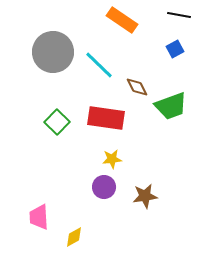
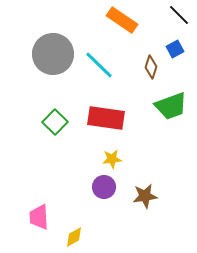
black line: rotated 35 degrees clockwise
gray circle: moved 2 px down
brown diamond: moved 14 px right, 20 px up; rotated 45 degrees clockwise
green square: moved 2 px left
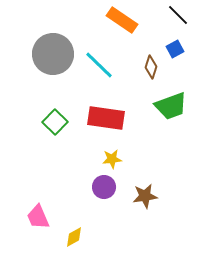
black line: moved 1 px left
pink trapezoid: moved 1 px left; rotated 20 degrees counterclockwise
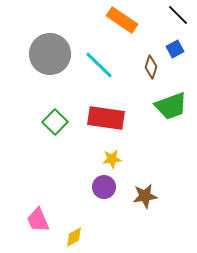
gray circle: moved 3 px left
pink trapezoid: moved 3 px down
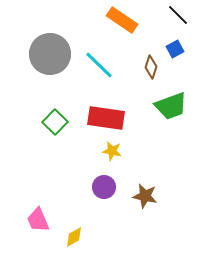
yellow star: moved 8 px up; rotated 18 degrees clockwise
brown star: rotated 20 degrees clockwise
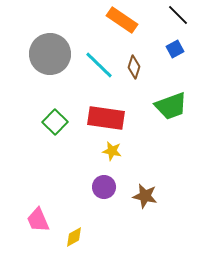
brown diamond: moved 17 px left
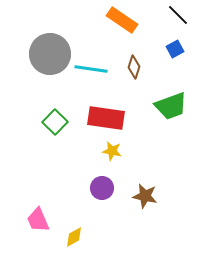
cyan line: moved 8 px left, 4 px down; rotated 36 degrees counterclockwise
purple circle: moved 2 px left, 1 px down
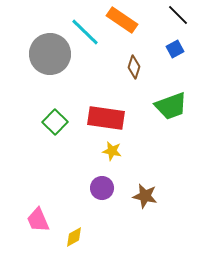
cyan line: moved 6 px left, 37 px up; rotated 36 degrees clockwise
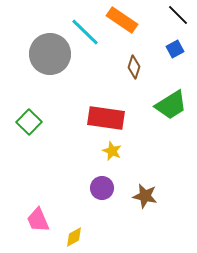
green trapezoid: moved 1 px up; rotated 12 degrees counterclockwise
green square: moved 26 px left
yellow star: rotated 12 degrees clockwise
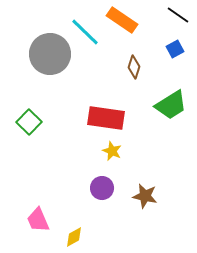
black line: rotated 10 degrees counterclockwise
